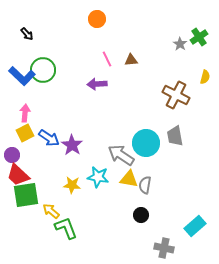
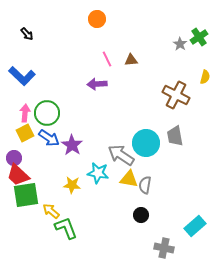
green circle: moved 4 px right, 43 px down
purple circle: moved 2 px right, 3 px down
cyan star: moved 4 px up
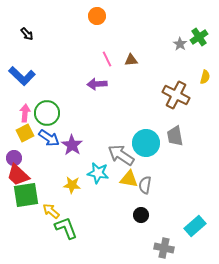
orange circle: moved 3 px up
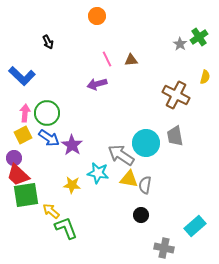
black arrow: moved 21 px right, 8 px down; rotated 16 degrees clockwise
purple arrow: rotated 12 degrees counterclockwise
yellow square: moved 2 px left, 2 px down
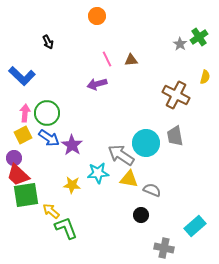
cyan star: rotated 15 degrees counterclockwise
gray semicircle: moved 7 px right, 5 px down; rotated 102 degrees clockwise
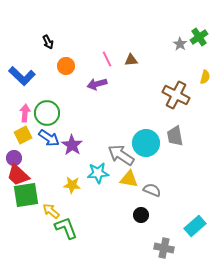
orange circle: moved 31 px left, 50 px down
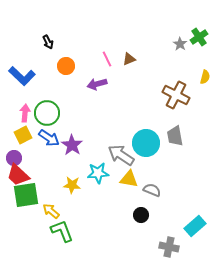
brown triangle: moved 2 px left, 1 px up; rotated 16 degrees counterclockwise
green L-shape: moved 4 px left, 3 px down
gray cross: moved 5 px right, 1 px up
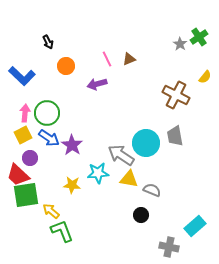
yellow semicircle: rotated 24 degrees clockwise
purple circle: moved 16 px right
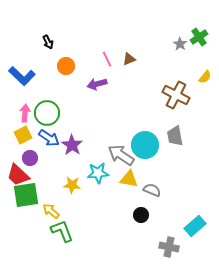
cyan circle: moved 1 px left, 2 px down
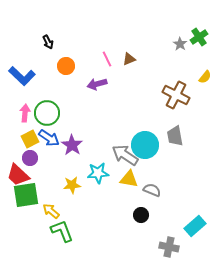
yellow square: moved 7 px right, 4 px down
gray arrow: moved 4 px right
yellow star: rotated 12 degrees counterclockwise
